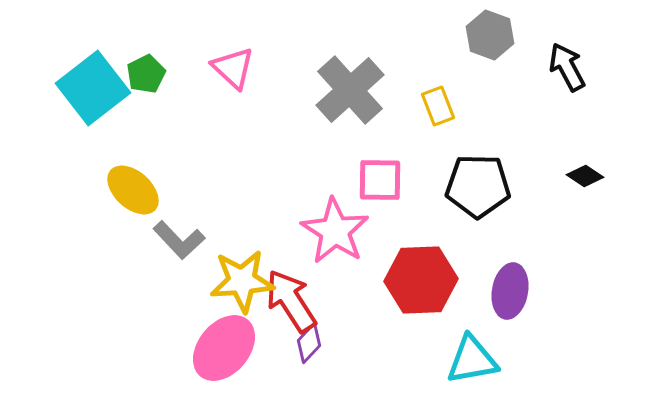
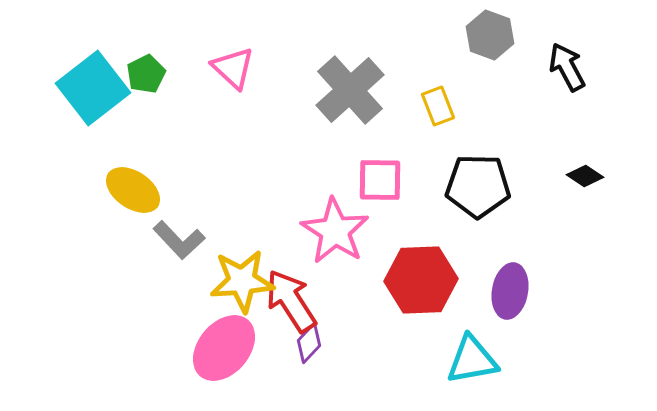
yellow ellipse: rotated 8 degrees counterclockwise
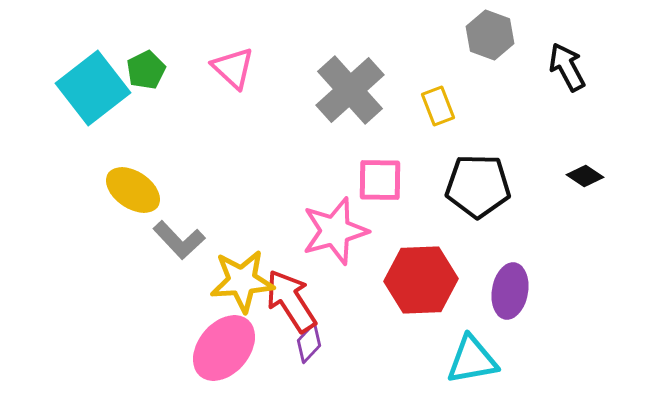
green pentagon: moved 4 px up
pink star: rotated 24 degrees clockwise
